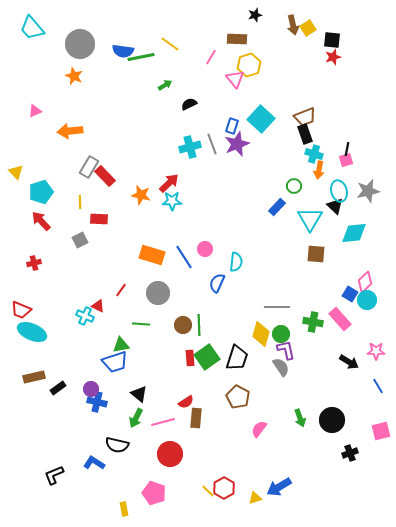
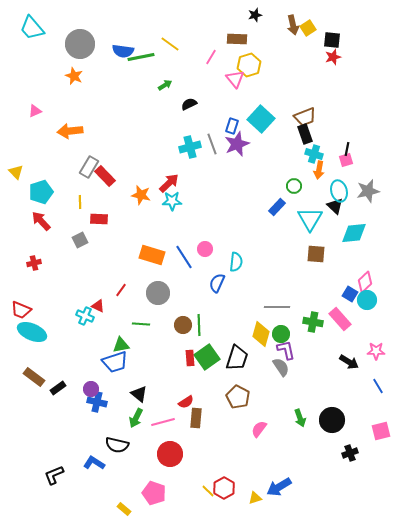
brown rectangle at (34, 377): rotated 50 degrees clockwise
yellow rectangle at (124, 509): rotated 40 degrees counterclockwise
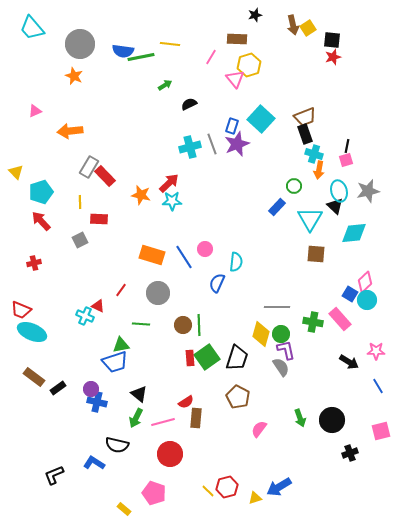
yellow line at (170, 44): rotated 30 degrees counterclockwise
black line at (347, 149): moved 3 px up
red hexagon at (224, 488): moved 3 px right, 1 px up; rotated 15 degrees clockwise
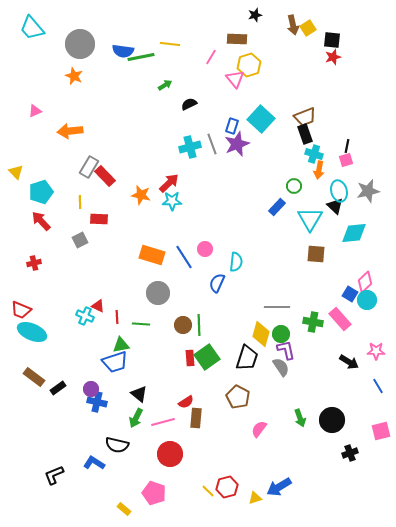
red line at (121, 290): moved 4 px left, 27 px down; rotated 40 degrees counterclockwise
black trapezoid at (237, 358): moved 10 px right
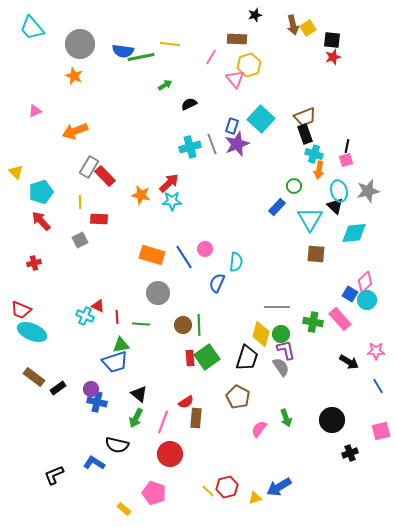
orange arrow at (70, 131): moved 5 px right; rotated 15 degrees counterclockwise
green arrow at (300, 418): moved 14 px left
pink line at (163, 422): rotated 55 degrees counterclockwise
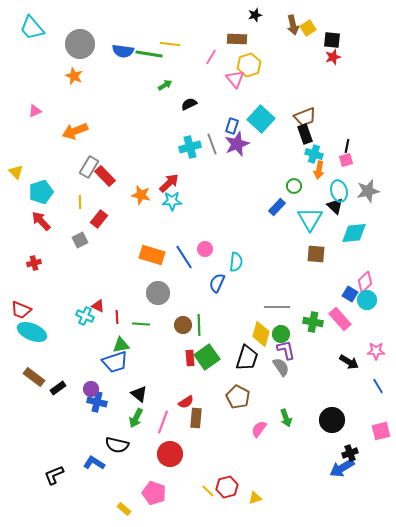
green line at (141, 57): moved 8 px right, 3 px up; rotated 20 degrees clockwise
red rectangle at (99, 219): rotated 54 degrees counterclockwise
blue arrow at (279, 487): moved 63 px right, 19 px up
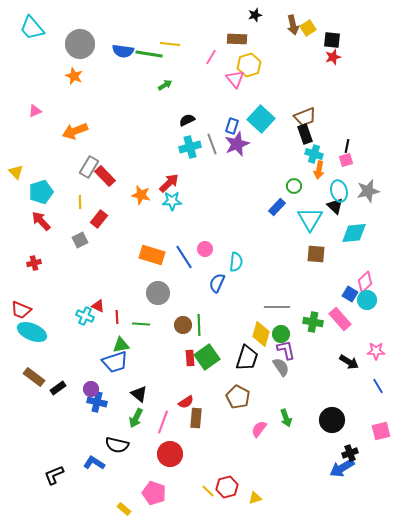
black semicircle at (189, 104): moved 2 px left, 16 px down
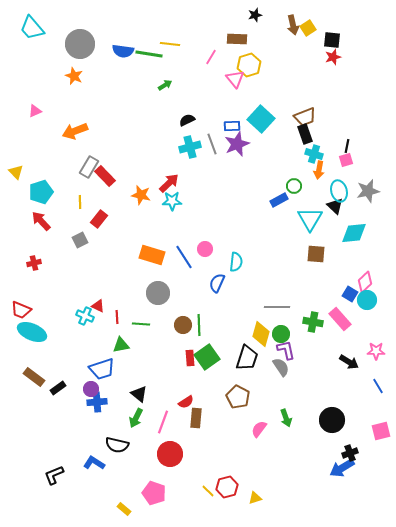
blue rectangle at (232, 126): rotated 70 degrees clockwise
blue rectangle at (277, 207): moved 2 px right, 7 px up; rotated 18 degrees clockwise
blue trapezoid at (115, 362): moved 13 px left, 7 px down
blue cross at (97, 402): rotated 18 degrees counterclockwise
